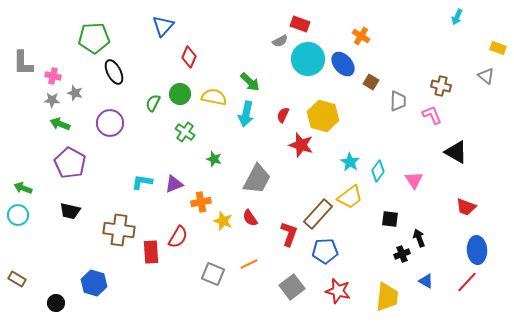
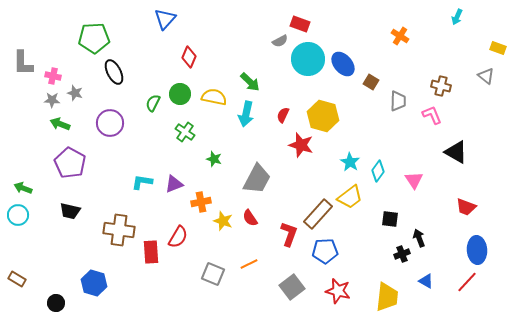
blue triangle at (163, 26): moved 2 px right, 7 px up
orange cross at (361, 36): moved 39 px right
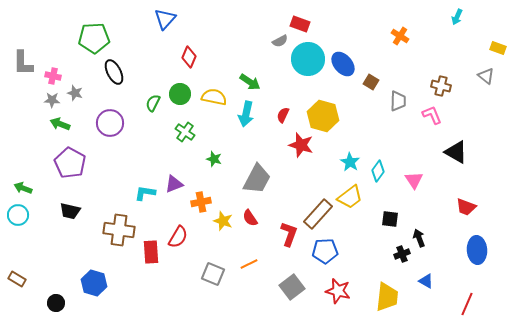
green arrow at (250, 82): rotated 10 degrees counterclockwise
cyan L-shape at (142, 182): moved 3 px right, 11 px down
red line at (467, 282): moved 22 px down; rotated 20 degrees counterclockwise
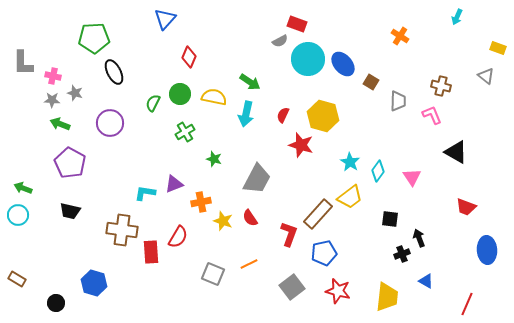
red rectangle at (300, 24): moved 3 px left
green cross at (185, 132): rotated 24 degrees clockwise
pink triangle at (414, 180): moved 2 px left, 3 px up
brown cross at (119, 230): moved 3 px right
blue ellipse at (477, 250): moved 10 px right
blue pentagon at (325, 251): moved 1 px left, 2 px down; rotated 10 degrees counterclockwise
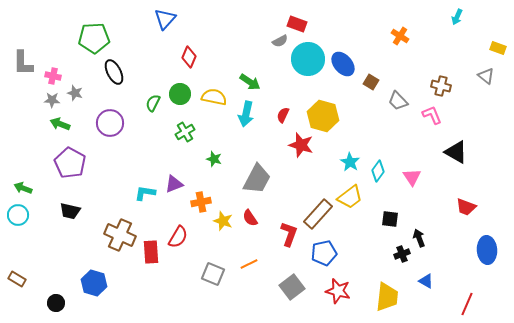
gray trapezoid at (398, 101): rotated 135 degrees clockwise
brown cross at (122, 230): moved 2 px left, 5 px down; rotated 16 degrees clockwise
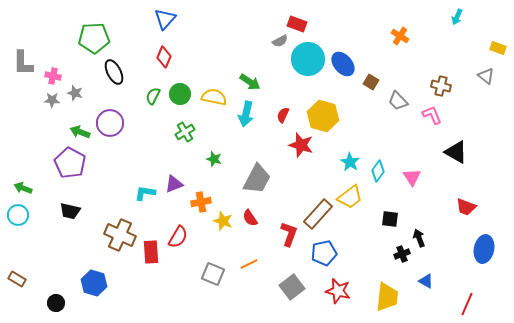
red diamond at (189, 57): moved 25 px left
green semicircle at (153, 103): moved 7 px up
green arrow at (60, 124): moved 20 px right, 8 px down
blue ellipse at (487, 250): moved 3 px left, 1 px up; rotated 16 degrees clockwise
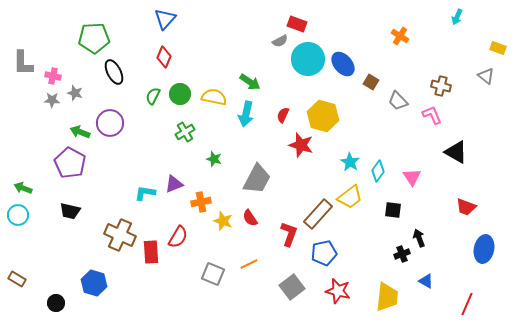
black square at (390, 219): moved 3 px right, 9 px up
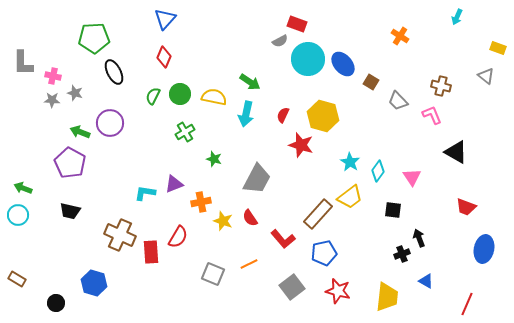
red L-shape at (289, 234): moved 6 px left, 5 px down; rotated 120 degrees clockwise
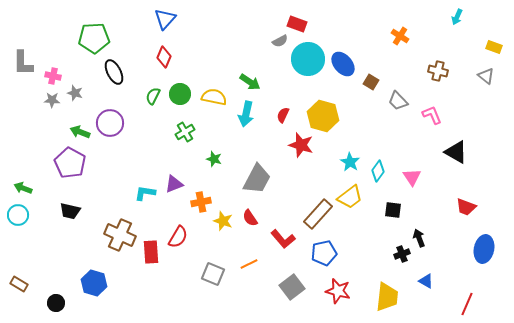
yellow rectangle at (498, 48): moved 4 px left, 1 px up
brown cross at (441, 86): moved 3 px left, 15 px up
brown rectangle at (17, 279): moved 2 px right, 5 px down
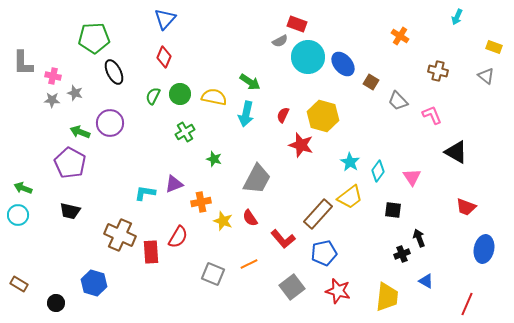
cyan circle at (308, 59): moved 2 px up
